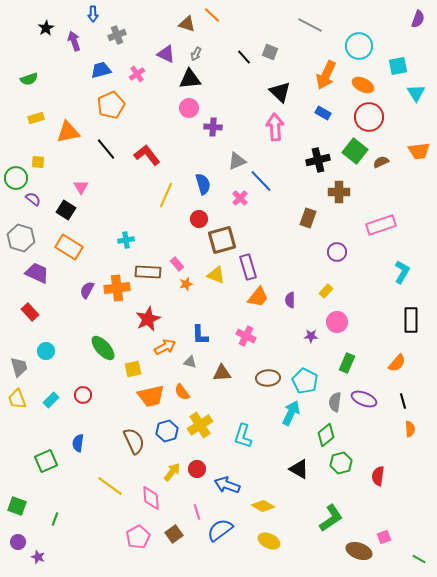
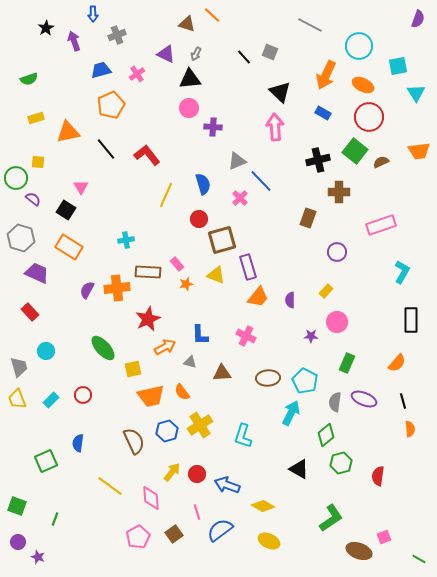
red circle at (197, 469): moved 5 px down
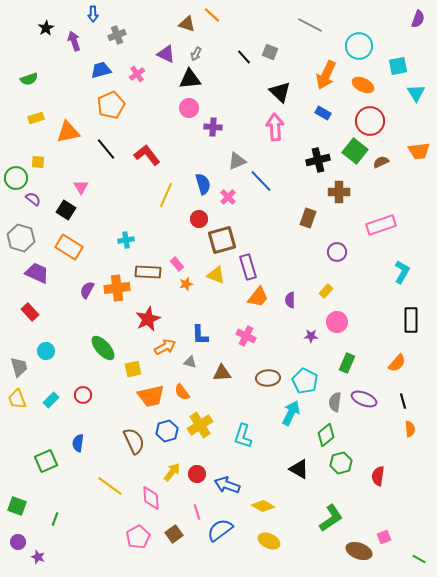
red circle at (369, 117): moved 1 px right, 4 px down
pink cross at (240, 198): moved 12 px left, 1 px up
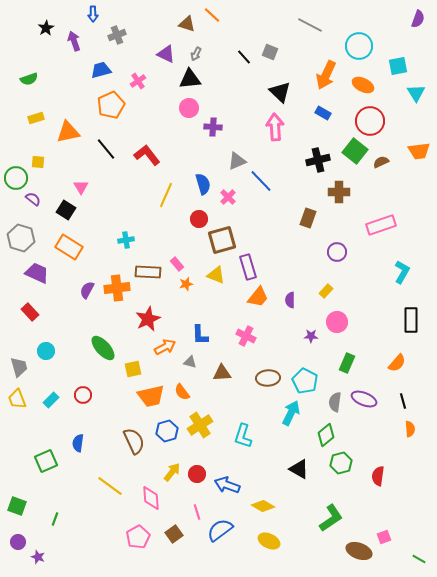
pink cross at (137, 74): moved 1 px right, 7 px down
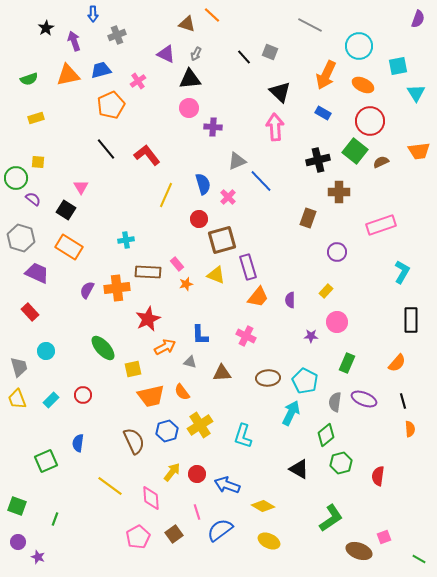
orange triangle at (68, 132): moved 57 px up
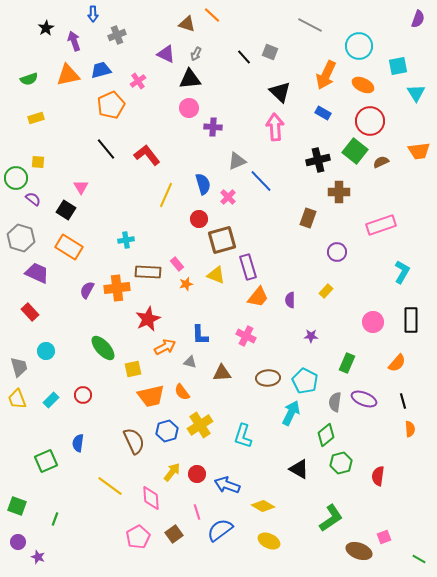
pink circle at (337, 322): moved 36 px right
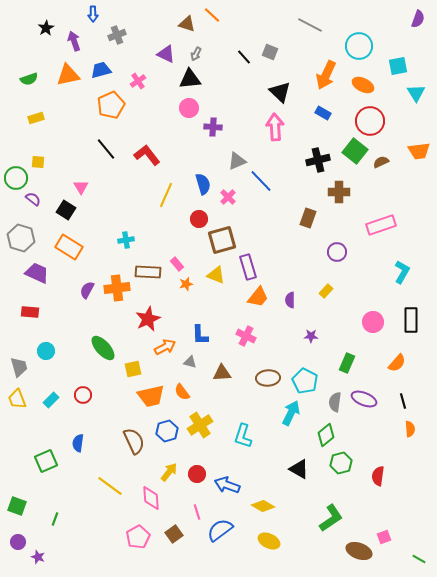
red rectangle at (30, 312): rotated 42 degrees counterclockwise
yellow arrow at (172, 472): moved 3 px left
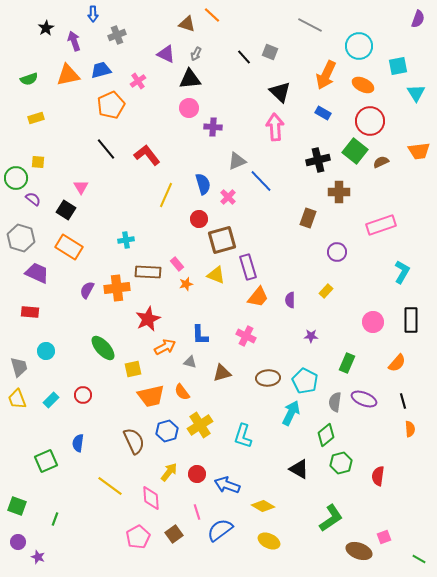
brown triangle at (222, 373): rotated 12 degrees counterclockwise
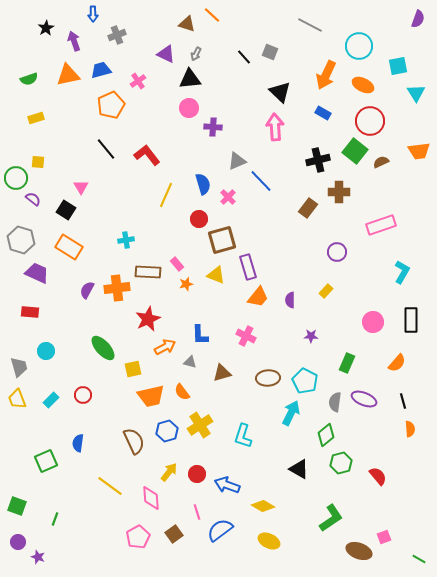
brown rectangle at (308, 218): moved 10 px up; rotated 18 degrees clockwise
gray hexagon at (21, 238): moved 2 px down
red semicircle at (378, 476): rotated 132 degrees clockwise
